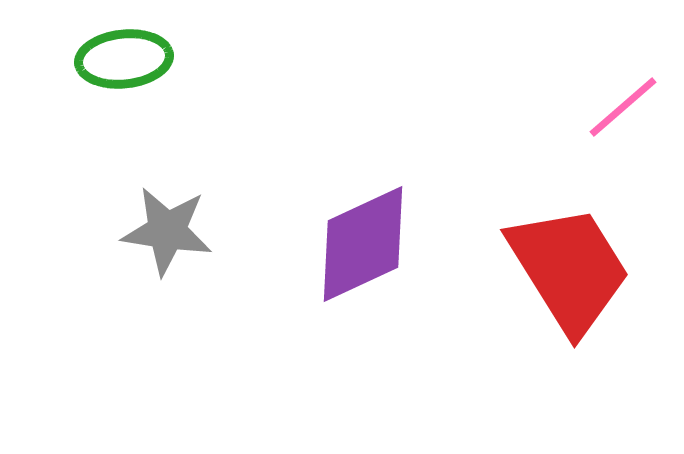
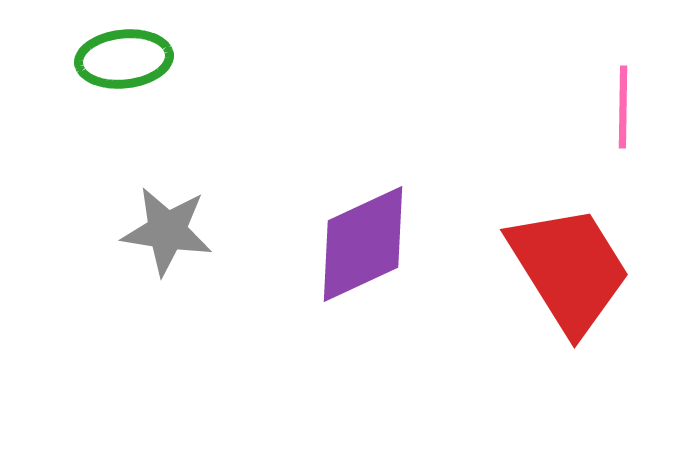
pink line: rotated 48 degrees counterclockwise
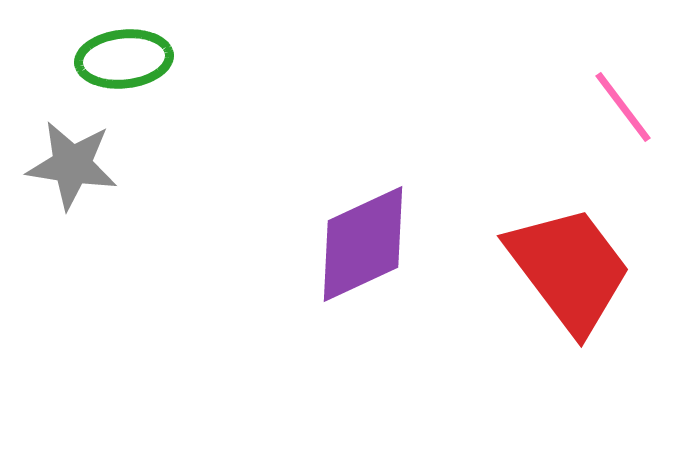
pink line: rotated 38 degrees counterclockwise
gray star: moved 95 px left, 66 px up
red trapezoid: rotated 5 degrees counterclockwise
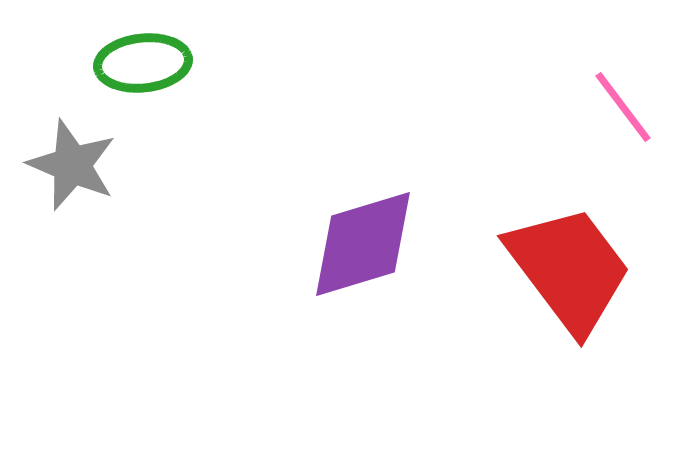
green ellipse: moved 19 px right, 4 px down
gray star: rotated 14 degrees clockwise
purple diamond: rotated 8 degrees clockwise
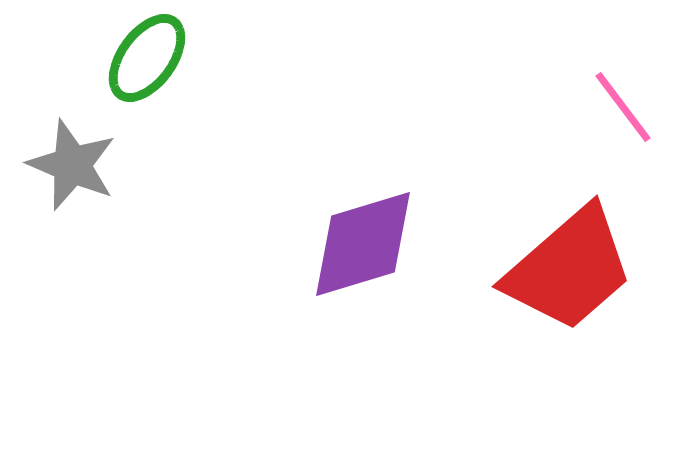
green ellipse: moved 4 px right, 5 px up; rotated 48 degrees counterclockwise
red trapezoid: rotated 86 degrees clockwise
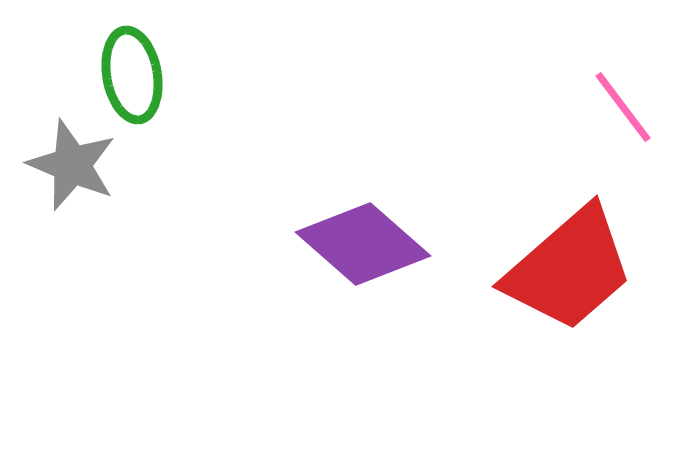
green ellipse: moved 15 px left, 17 px down; rotated 46 degrees counterclockwise
purple diamond: rotated 58 degrees clockwise
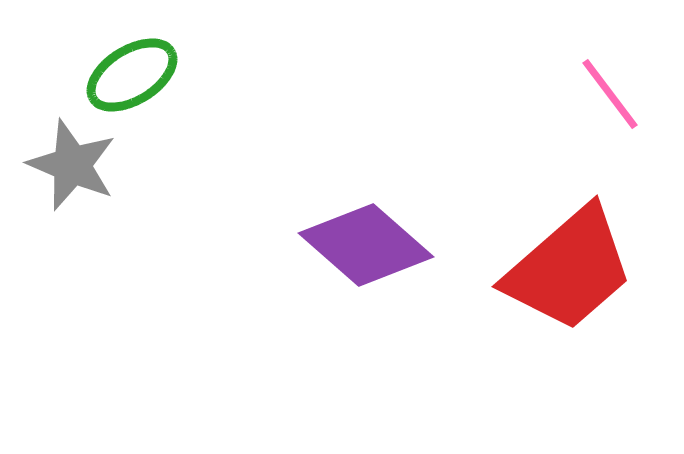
green ellipse: rotated 68 degrees clockwise
pink line: moved 13 px left, 13 px up
purple diamond: moved 3 px right, 1 px down
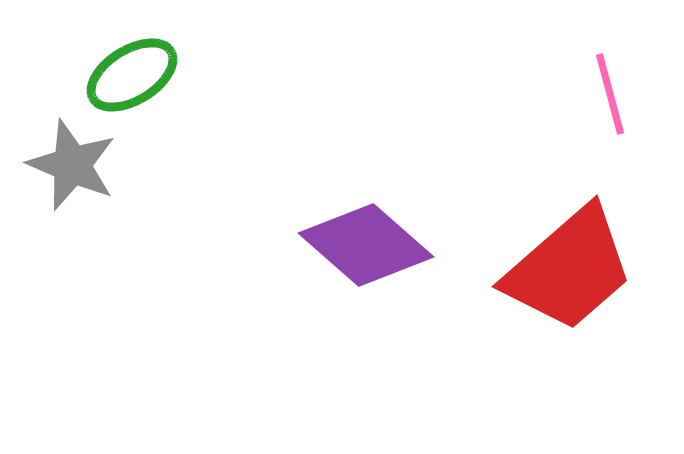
pink line: rotated 22 degrees clockwise
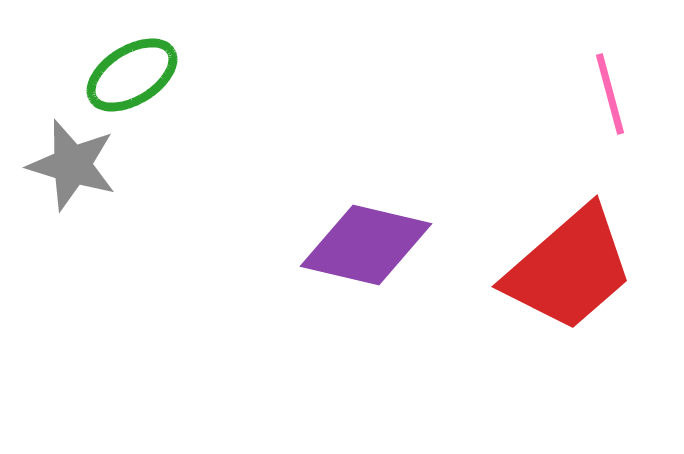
gray star: rotated 6 degrees counterclockwise
purple diamond: rotated 28 degrees counterclockwise
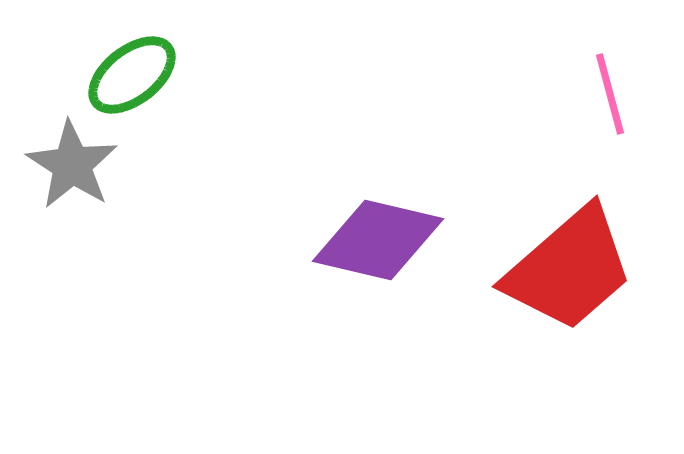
green ellipse: rotated 6 degrees counterclockwise
gray star: rotated 16 degrees clockwise
purple diamond: moved 12 px right, 5 px up
